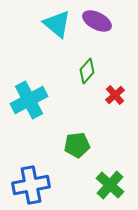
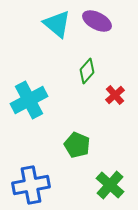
green pentagon: rotated 30 degrees clockwise
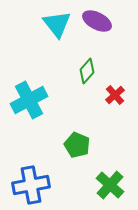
cyan triangle: rotated 12 degrees clockwise
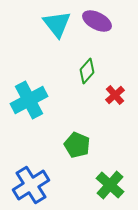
blue cross: rotated 21 degrees counterclockwise
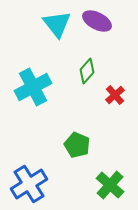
cyan cross: moved 4 px right, 13 px up
blue cross: moved 2 px left, 1 px up
